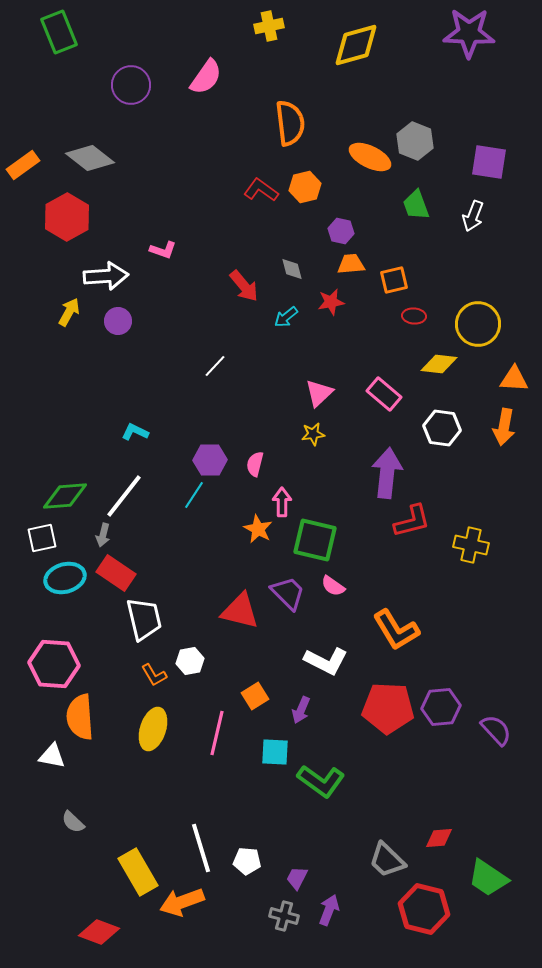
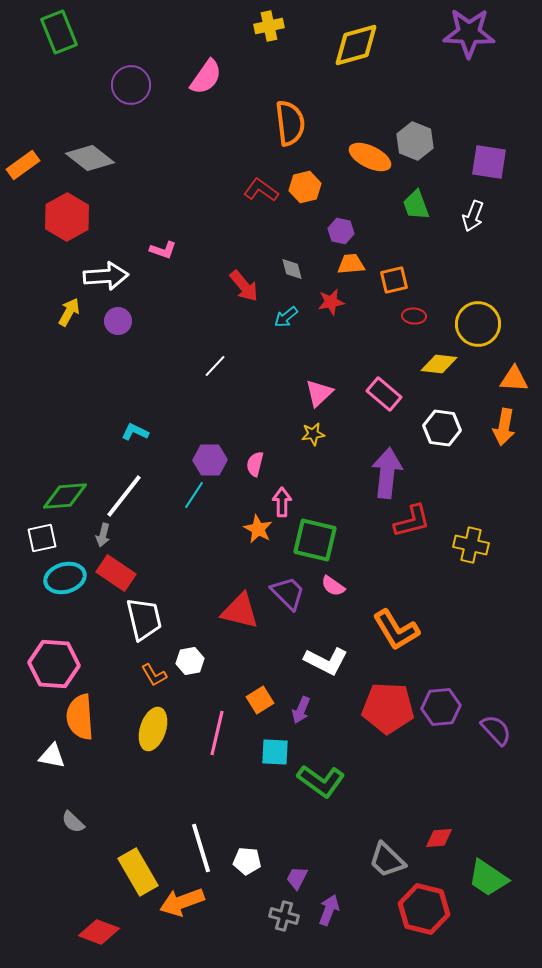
orange square at (255, 696): moved 5 px right, 4 px down
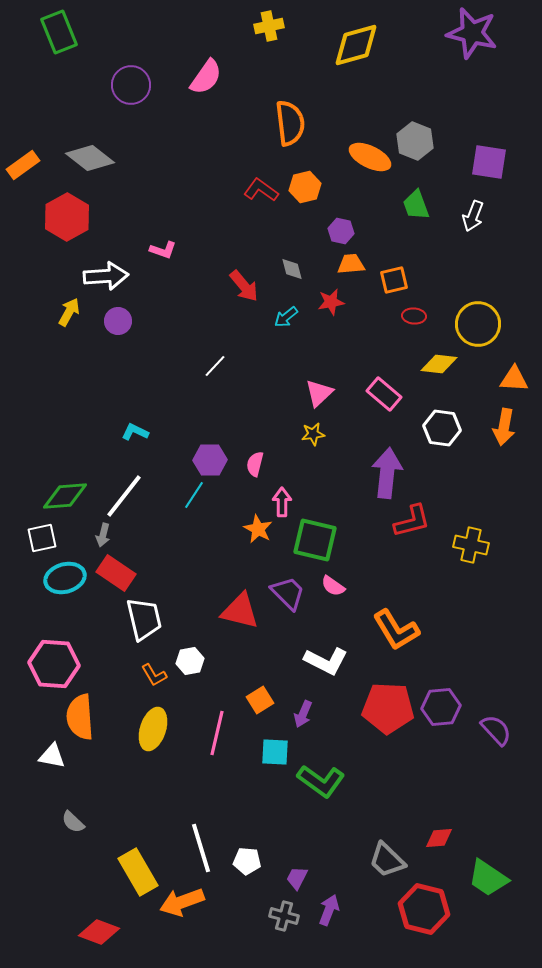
purple star at (469, 33): moved 3 px right; rotated 12 degrees clockwise
purple arrow at (301, 710): moved 2 px right, 4 px down
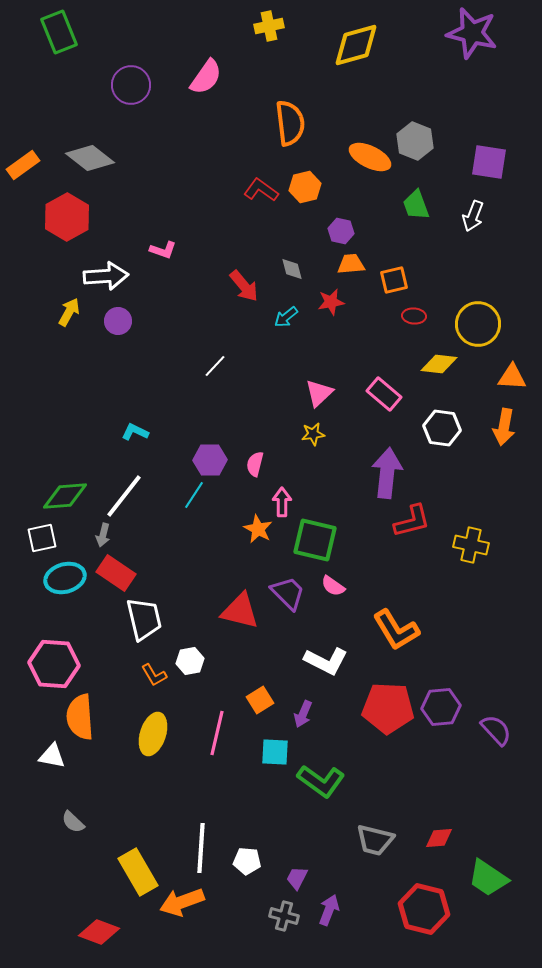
orange triangle at (514, 379): moved 2 px left, 2 px up
yellow ellipse at (153, 729): moved 5 px down
white line at (201, 848): rotated 21 degrees clockwise
gray trapezoid at (387, 860): moved 12 px left, 20 px up; rotated 30 degrees counterclockwise
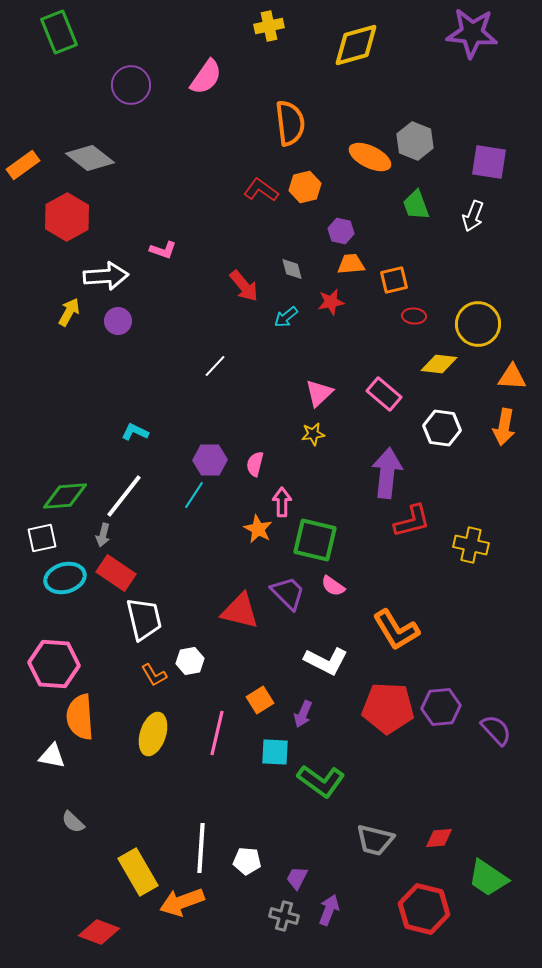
purple star at (472, 33): rotated 9 degrees counterclockwise
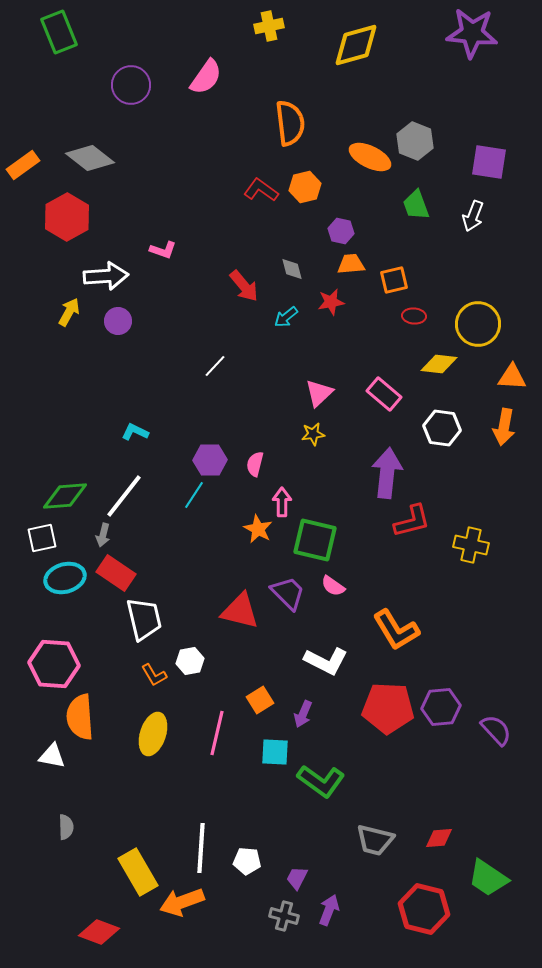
gray semicircle at (73, 822): moved 7 px left, 5 px down; rotated 135 degrees counterclockwise
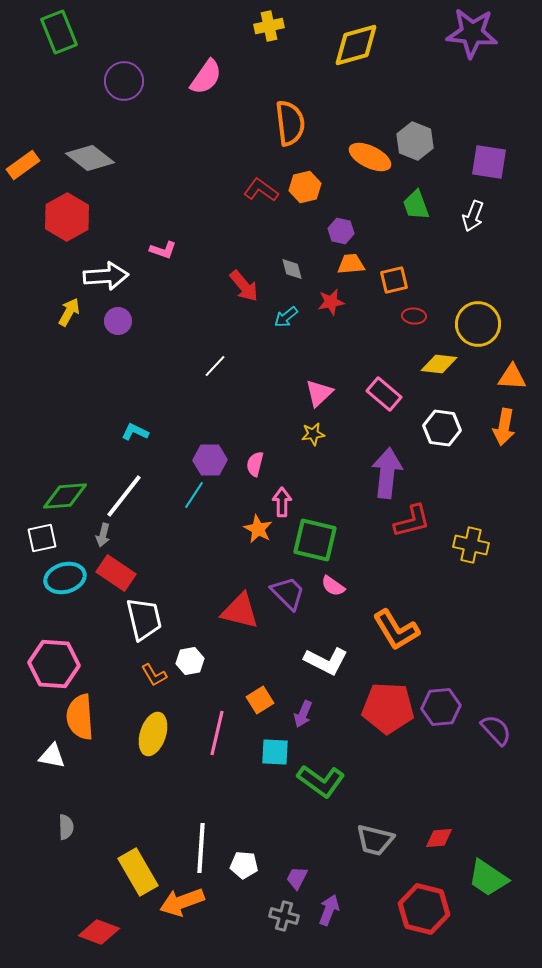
purple circle at (131, 85): moved 7 px left, 4 px up
white pentagon at (247, 861): moved 3 px left, 4 px down
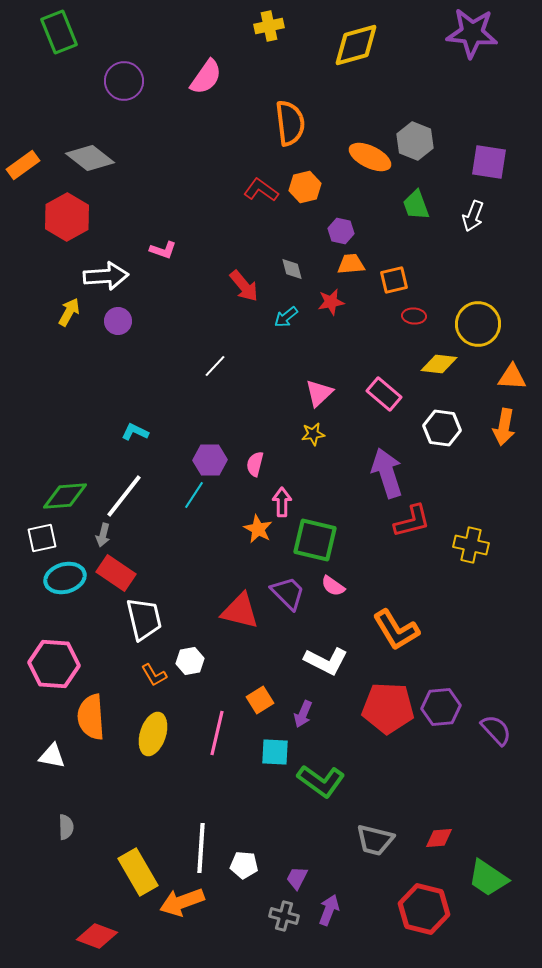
purple arrow at (387, 473): rotated 24 degrees counterclockwise
orange semicircle at (80, 717): moved 11 px right
red diamond at (99, 932): moved 2 px left, 4 px down
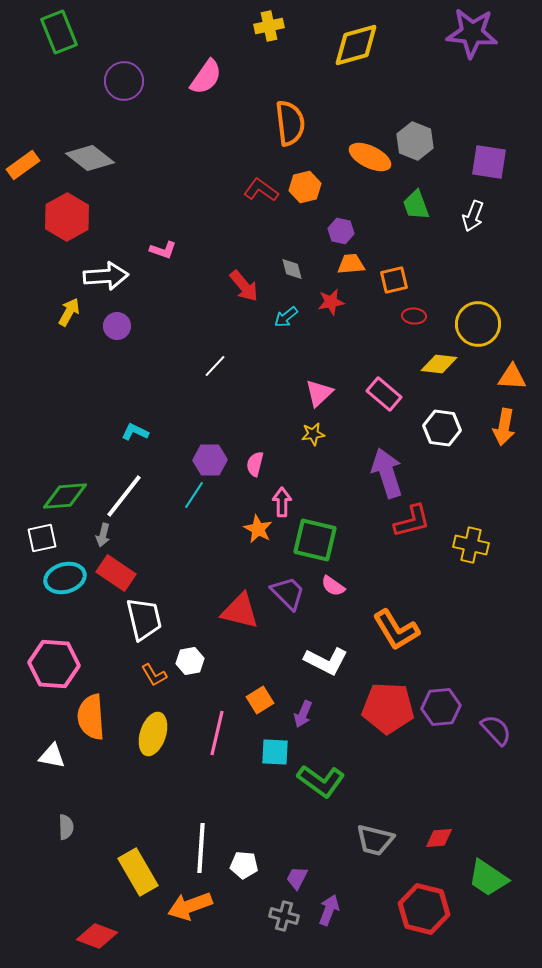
purple circle at (118, 321): moved 1 px left, 5 px down
orange arrow at (182, 902): moved 8 px right, 4 px down
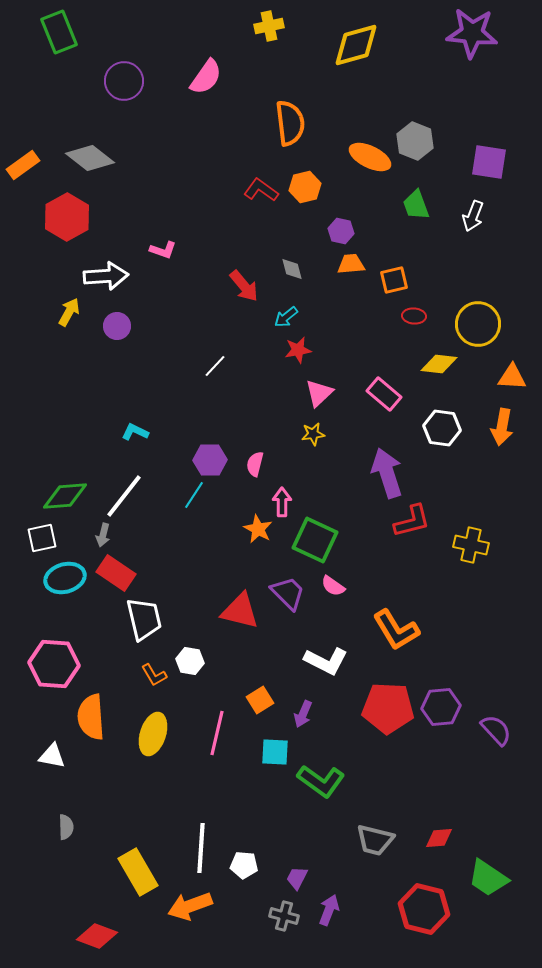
red star at (331, 302): moved 33 px left, 48 px down
orange arrow at (504, 427): moved 2 px left
green square at (315, 540): rotated 12 degrees clockwise
white hexagon at (190, 661): rotated 20 degrees clockwise
